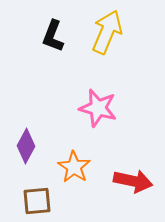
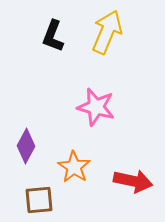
pink star: moved 2 px left, 1 px up
brown square: moved 2 px right, 1 px up
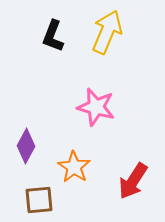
red arrow: rotated 111 degrees clockwise
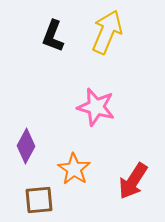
orange star: moved 2 px down
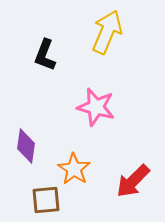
black L-shape: moved 8 px left, 19 px down
purple diamond: rotated 20 degrees counterclockwise
red arrow: rotated 12 degrees clockwise
brown square: moved 7 px right
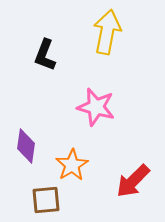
yellow arrow: rotated 12 degrees counterclockwise
orange star: moved 2 px left, 4 px up; rotated 8 degrees clockwise
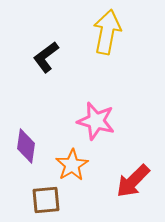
black L-shape: moved 1 px right, 2 px down; rotated 32 degrees clockwise
pink star: moved 14 px down
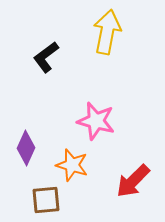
purple diamond: moved 2 px down; rotated 16 degrees clockwise
orange star: rotated 24 degrees counterclockwise
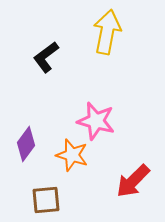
purple diamond: moved 4 px up; rotated 12 degrees clockwise
orange star: moved 10 px up
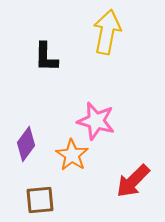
black L-shape: rotated 52 degrees counterclockwise
orange star: rotated 16 degrees clockwise
brown square: moved 6 px left
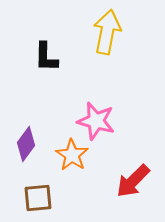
brown square: moved 2 px left, 2 px up
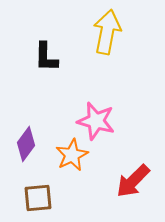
orange star: rotated 12 degrees clockwise
